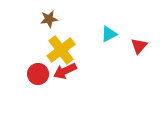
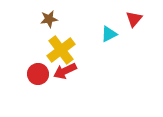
red triangle: moved 5 px left, 27 px up
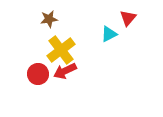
red triangle: moved 6 px left, 1 px up
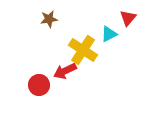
yellow cross: moved 22 px right; rotated 20 degrees counterclockwise
red circle: moved 1 px right, 11 px down
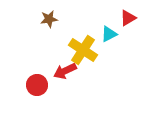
red triangle: rotated 18 degrees clockwise
red circle: moved 2 px left
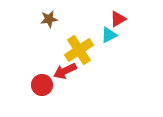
red triangle: moved 10 px left, 1 px down
cyan triangle: moved 1 px down
yellow cross: moved 4 px left; rotated 24 degrees clockwise
red circle: moved 5 px right
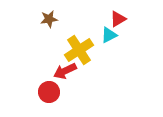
red circle: moved 7 px right, 7 px down
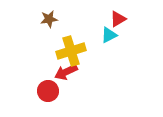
yellow cross: moved 8 px left, 1 px down; rotated 16 degrees clockwise
red arrow: moved 1 px right, 1 px down
red circle: moved 1 px left, 1 px up
